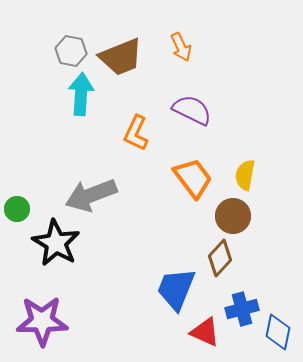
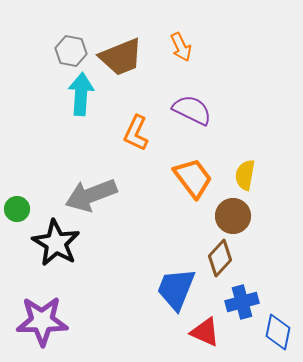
blue cross: moved 7 px up
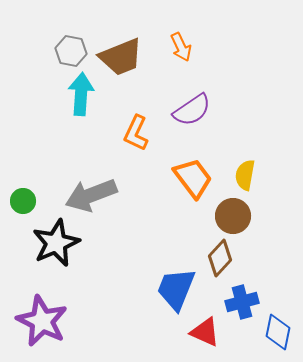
purple semicircle: rotated 120 degrees clockwise
green circle: moved 6 px right, 8 px up
black star: rotated 18 degrees clockwise
purple star: rotated 27 degrees clockwise
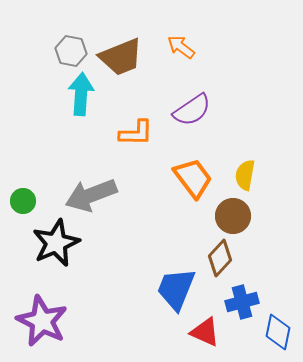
orange arrow: rotated 152 degrees clockwise
orange L-shape: rotated 114 degrees counterclockwise
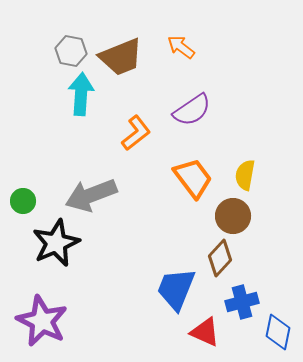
orange L-shape: rotated 39 degrees counterclockwise
